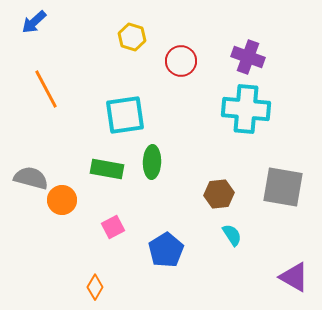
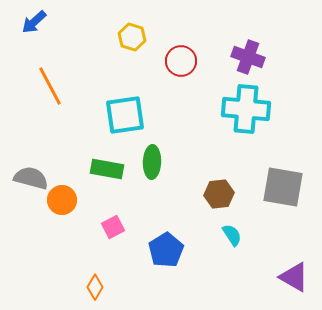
orange line: moved 4 px right, 3 px up
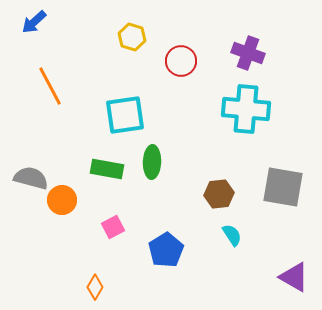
purple cross: moved 4 px up
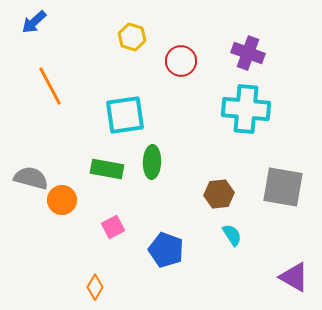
blue pentagon: rotated 20 degrees counterclockwise
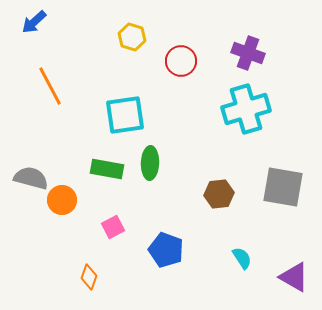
cyan cross: rotated 21 degrees counterclockwise
green ellipse: moved 2 px left, 1 px down
cyan semicircle: moved 10 px right, 23 px down
orange diamond: moved 6 px left, 10 px up; rotated 10 degrees counterclockwise
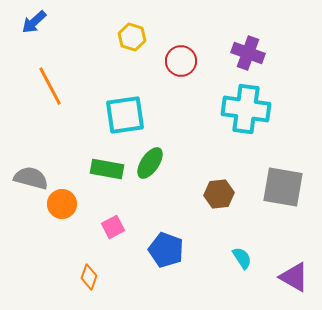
cyan cross: rotated 24 degrees clockwise
green ellipse: rotated 32 degrees clockwise
orange circle: moved 4 px down
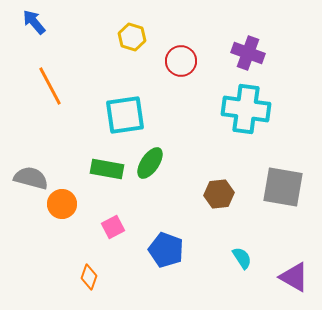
blue arrow: rotated 92 degrees clockwise
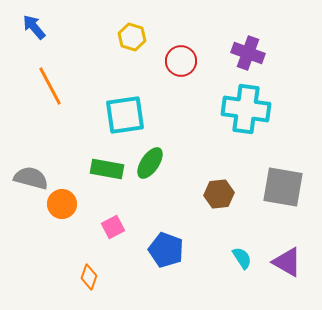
blue arrow: moved 5 px down
purple triangle: moved 7 px left, 15 px up
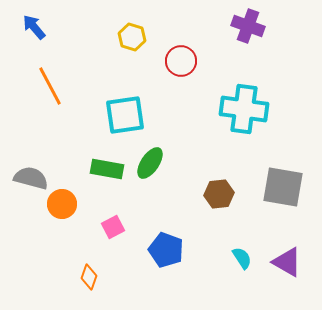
purple cross: moved 27 px up
cyan cross: moved 2 px left
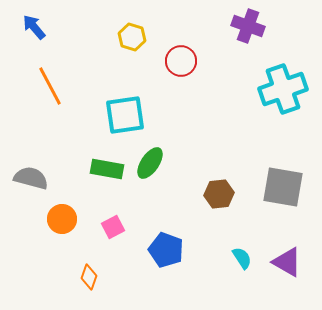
cyan cross: moved 39 px right, 20 px up; rotated 27 degrees counterclockwise
orange circle: moved 15 px down
